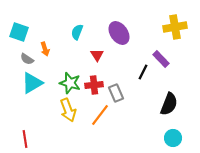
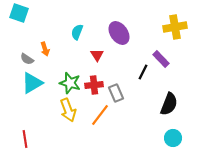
cyan square: moved 19 px up
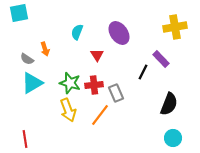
cyan square: rotated 30 degrees counterclockwise
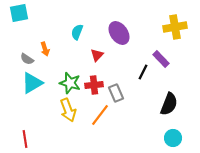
red triangle: rotated 16 degrees clockwise
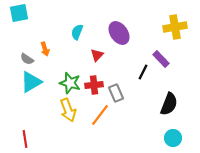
cyan triangle: moved 1 px left, 1 px up
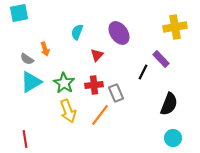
green star: moved 6 px left; rotated 15 degrees clockwise
yellow arrow: moved 1 px down
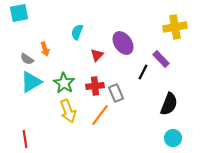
purple ellipse: moved 4 px right, 10 px down
red cross: moved 1 px right, 1 px down
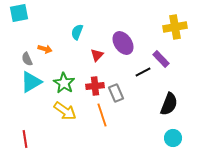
orange arrow: rotated 56 degrees counterclockwise
gray semicircle: rotated 32 degrees clockwise
black line: rotated 35 degrees clockwise
yellow arrow: moved 3 px left; rotated 35 degrees counterclockwise
orange line: moved 2 px right; rotated 55 degrees counterclockwise
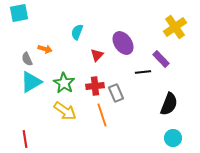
yellow cross: rotated 25 degrees counterclockwise
black line: rotated 21 degrees clockwise
